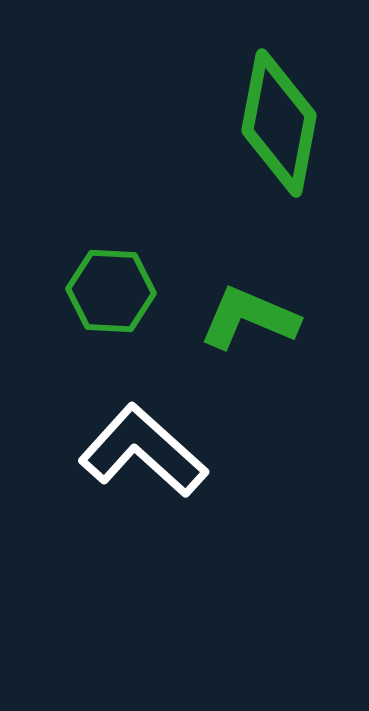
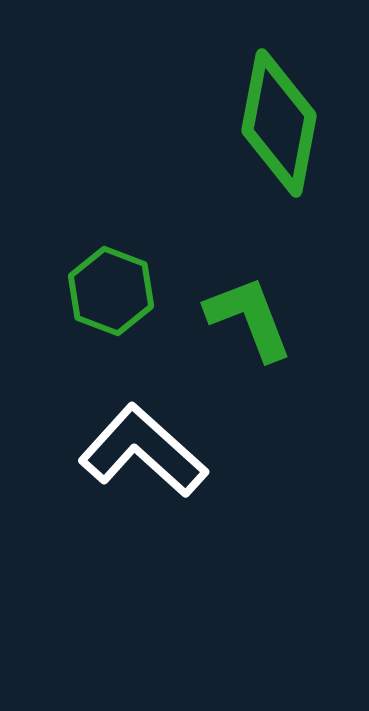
green hexagon: rotated 18 degrees clockwise
green L-shape: rotated 46 degrees clockwise
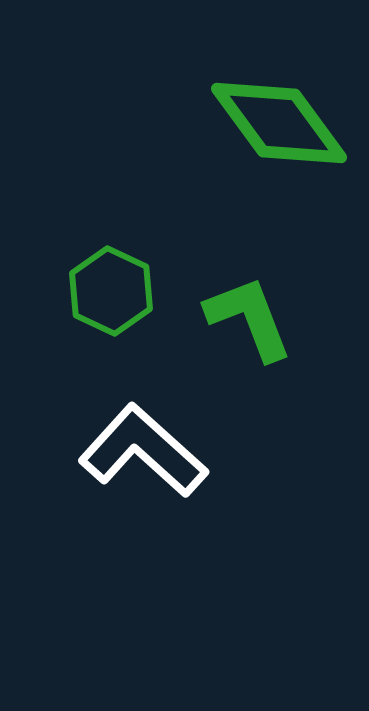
green diamond: rotated 47 degrees counterclockwise
green hexagon: rotated 4 degrees clockwise
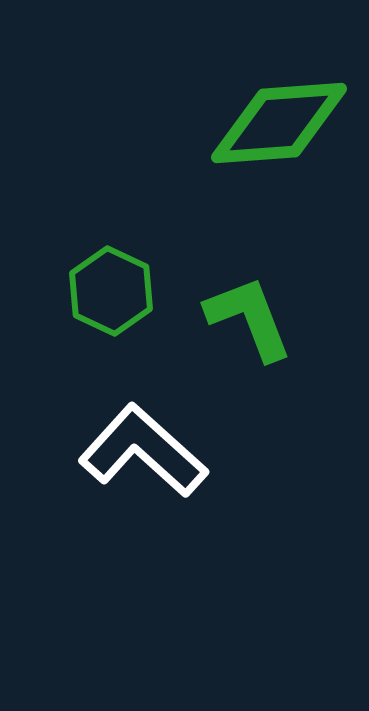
green diamond: rotated 58 degrees counterclockwise
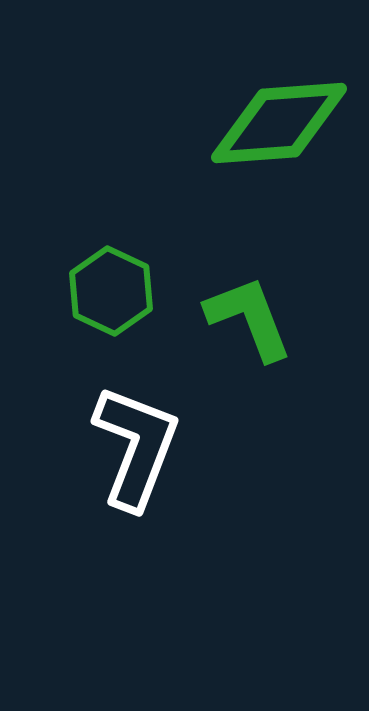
white L-shape: moved 7 px left, 4 px up; rotated 69 degrees clockwise
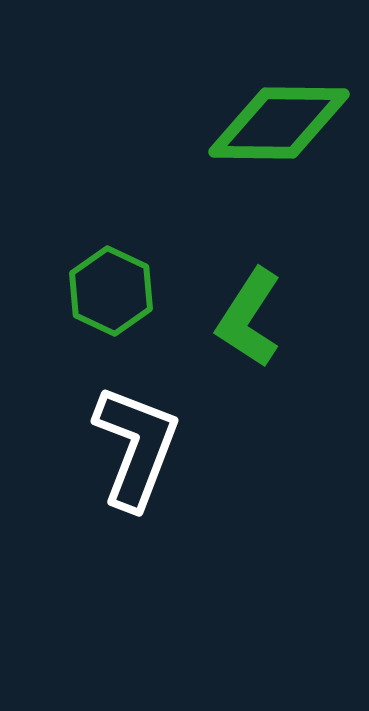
green diamond: rotated 5 degrees clockwise
green L-shape: rotated 126 degrees counterclockwise
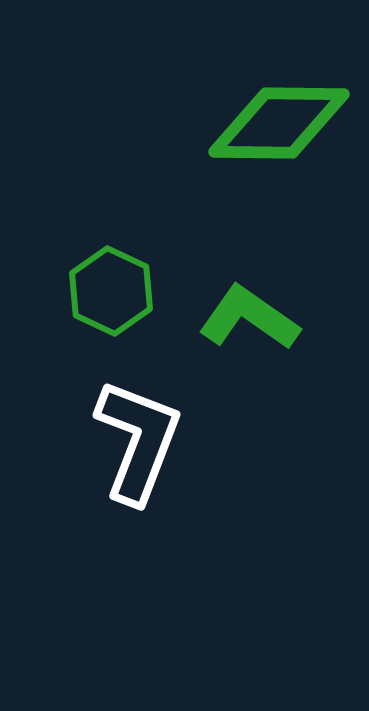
green L-shape: rotated 92 degrees clockwise
white L-shape: moved 2 px right, 6 px up
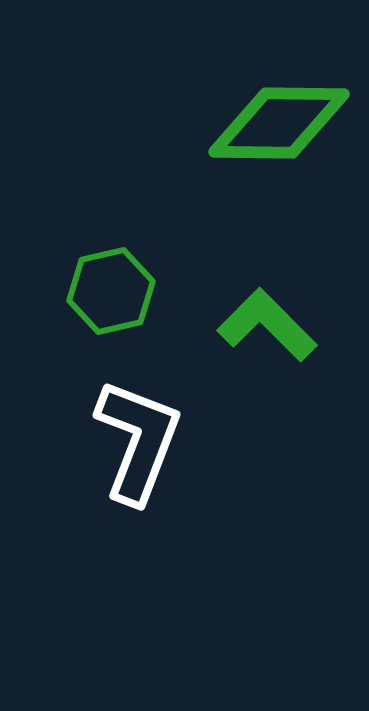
green hexagon: rotated 22 degrees clockwise
green L-shape: moved 18 px right, 7 px down; rotated 10 degrees clockwise
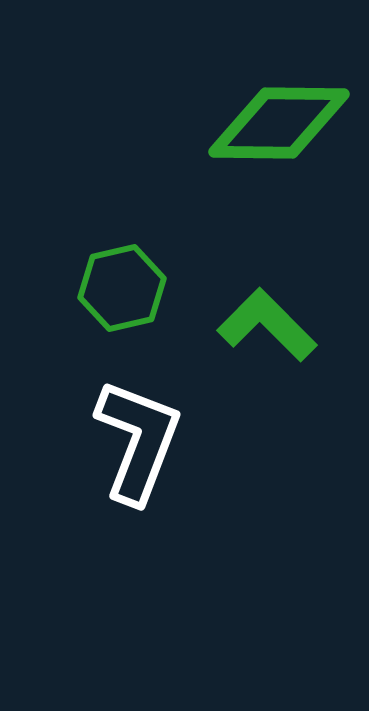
green hexagon: moved 11 px right, 3 px up
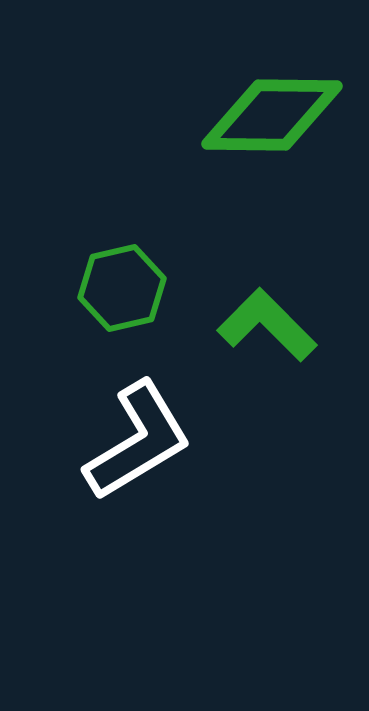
green diamond: moved 7 px left, 8 px up
white L-shape: rotated 38 degrees clockwise
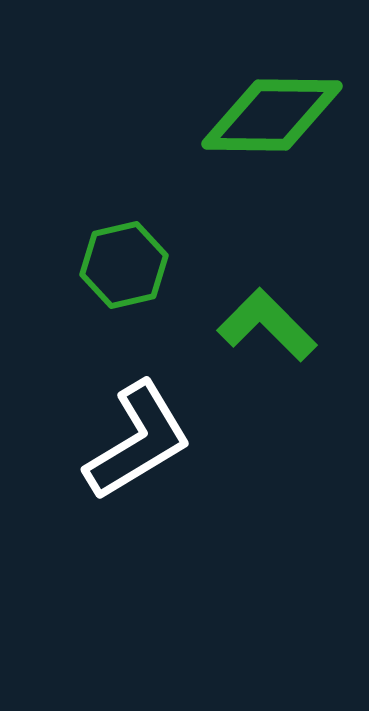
green hexagon: moved 2 px right, 23 px up
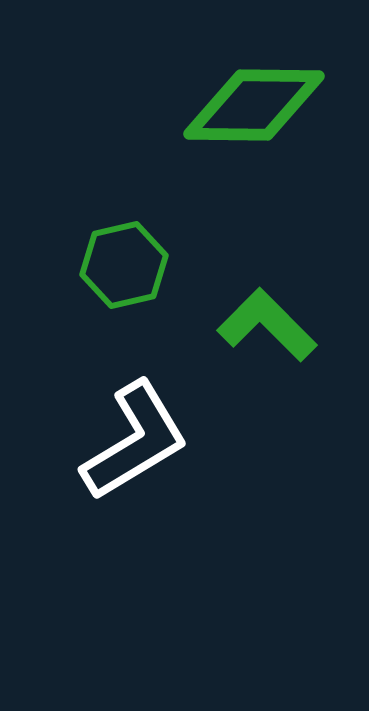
green diamond: moved 18 px left, 10 px up
white L-shape: moved 3 px left
